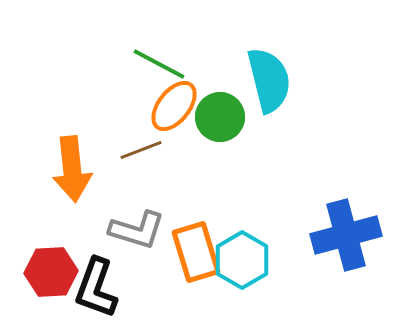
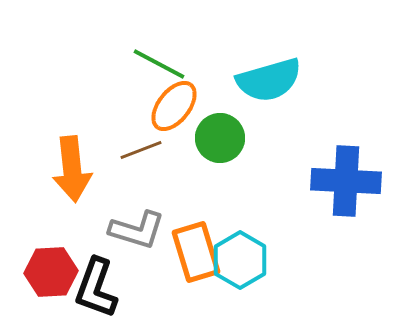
cyan semicircle: rotated 88 degrees clockwise
green circle: moved 21 px down
blue cross: moved 54 px up; rotated 18 degrees clockwise
cyan hexagon: moved 2 px left
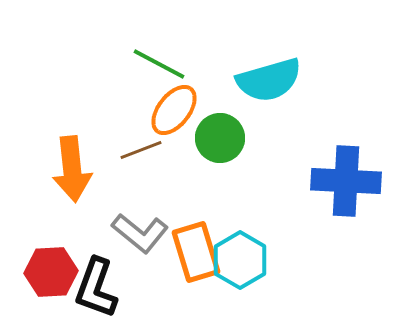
orange ellipse: moved 4 px down
gray L-shape: moved 3 px right, 3 px down; rotated 22 degrees clockwise
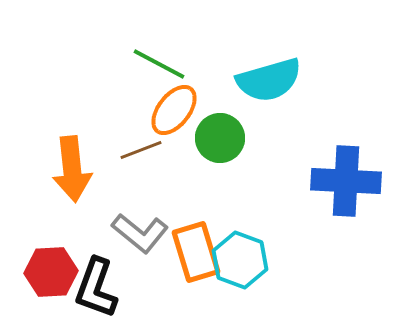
cyan hexagon: rotated 10 degrees counterclockwise
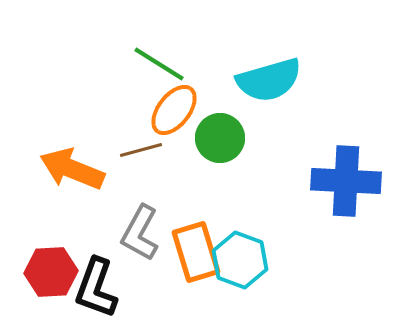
green line: rotated 4 degrees clockwise
brown line: rotated 6 degrees clockwise
orange arrow: rotated 118 degrees clockwise
gray L-shape: rotated 80 degrees clockwise
